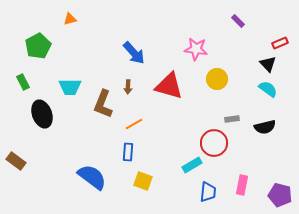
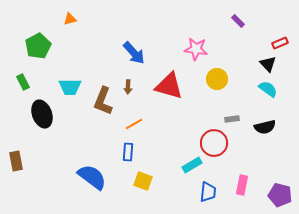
brown L-shape: moved 3 px up
brown rectangle: rotated 42 degrees clockwise
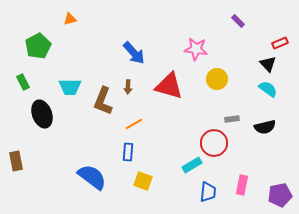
purple pentagon: rotated 25 degrees counterclockwise
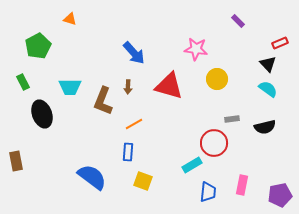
orange triangle: rotated 32 degrees clockwise
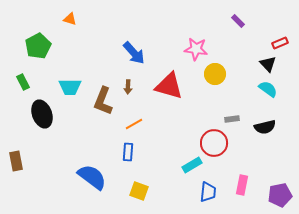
yellow circle: moved 2 px left, 5 px up
yellow square: moved 4 px left, 10 px down
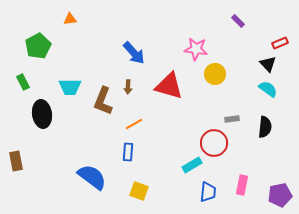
orange triangle: rotated 24 degrees counterclockwise
black ellipse: rotated 12 degrees clockwise
black semicircle: rotated 70 degrees counterclockwise
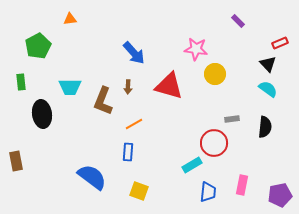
green rectangle: moved 2 px left; rotated 21 degrees clockwise
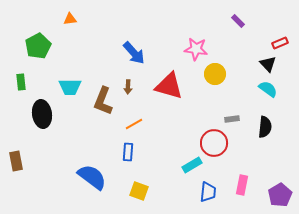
purple pentagon: rotated 20 degrees counterclockwise
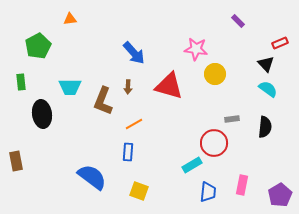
black triangle: moved 2 px left
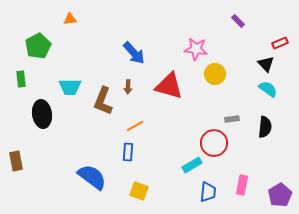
green rectangle: moved 3 px up
orange line: moved 1 px right, 2 px down
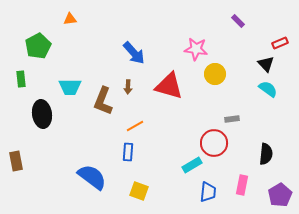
black semicircle: moved 1 px right, 27 px down
